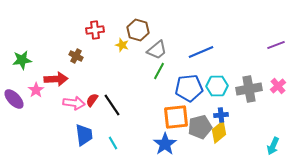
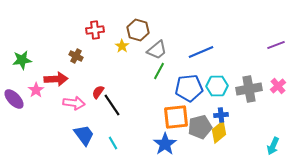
yellow star: moved 1 px down; rotated 16 degrees clockwise
red semicircle: moved 6 px right, 8 px up
blue trapezoid: rotated 30 degrees counterclockwise
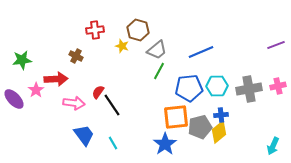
yellow star: rotated 16 degrees counterclockwise
pink cross: rotated 28 degrees clockwise
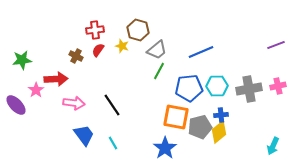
red semicircle: moved 42 px up
purple ellipse: moved 2 px right, 6 px down
orange square: rotated 16 degrees clockwise
blue star: moved 4 px down
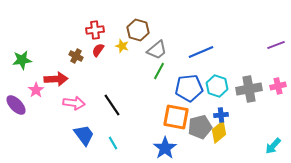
cyan hexagon: rotated 20 degrees clockwise
cyan arrow: rotated 18 degrees clockwise
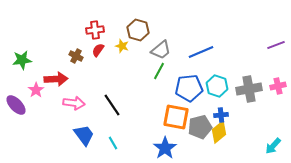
gray trapezoid: moved 4 px right
